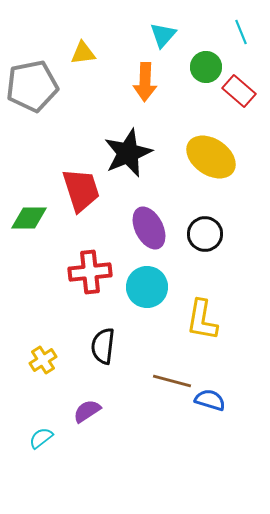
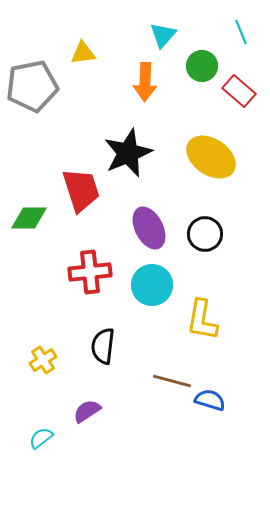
green circle: moved 4 px left, 1 px up
cyan circle: moved 5 px right, 2 px up
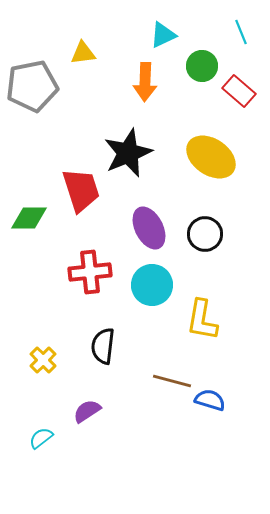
cyan triangle: rotated 24 degrees clockwise
yellow cross: rotated 12 degrees counterclockwise
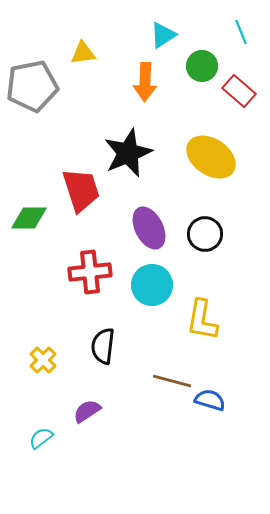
cyan triangle: rotated 8 degrees counterclockwise
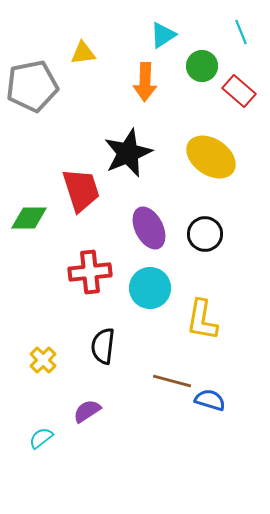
cyan circle: moved 2 px left, 3 px down
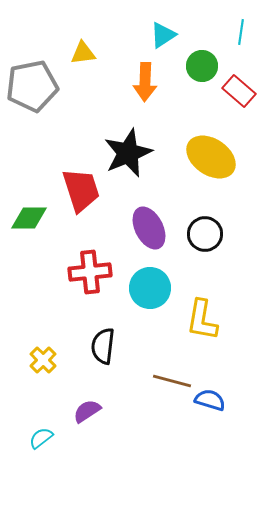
cyan line: rotated 30 degrees clockwise
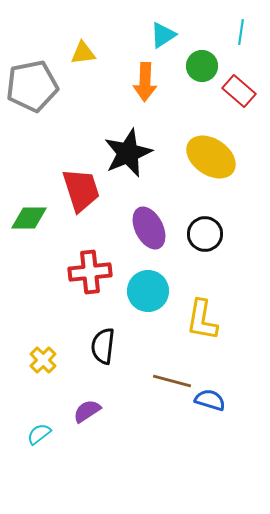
cyan circle: moved 2 px left, 3 px down
cyan semicircle: moved 2 px left, 4 px up
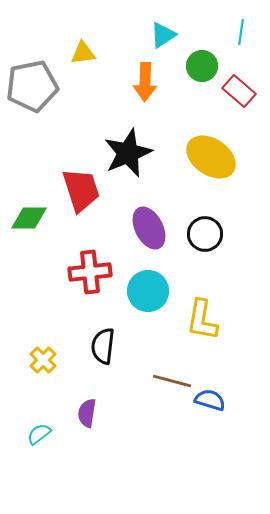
purple semicircle: moved 2 px down; rotated 48 degrees counterclockwise
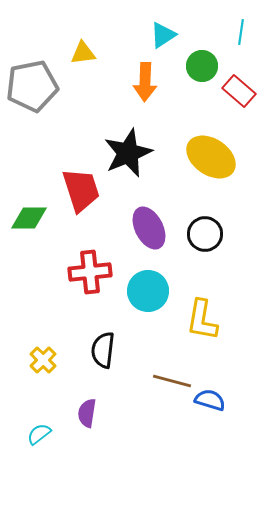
black semicircle: moved 4 px down
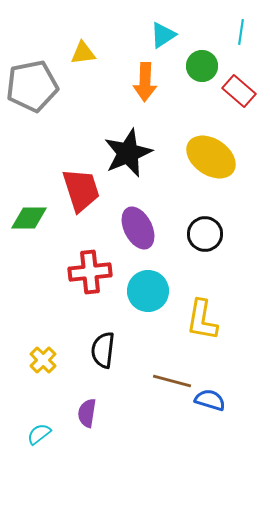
purple ellipse: moved 11 px left
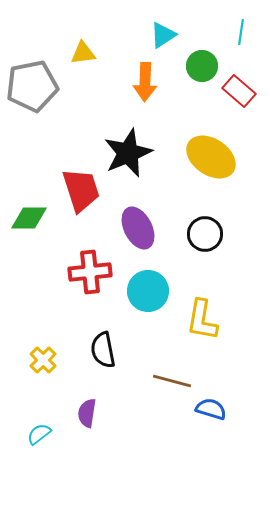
black semicircle: rotated 18 degrees counterclockwise
blue semicircle: moved 1 px right, 9 px down
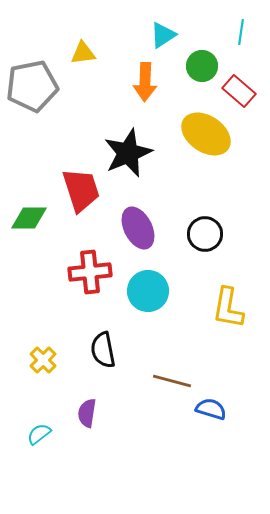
yellow ellipse: moved 5 px left, 23 px up
yellow L-shape: moved 26 px right, 12 px up
